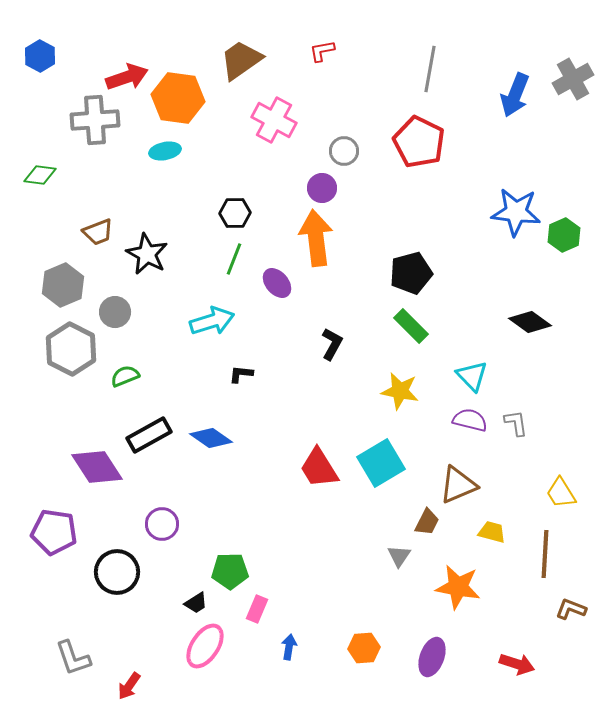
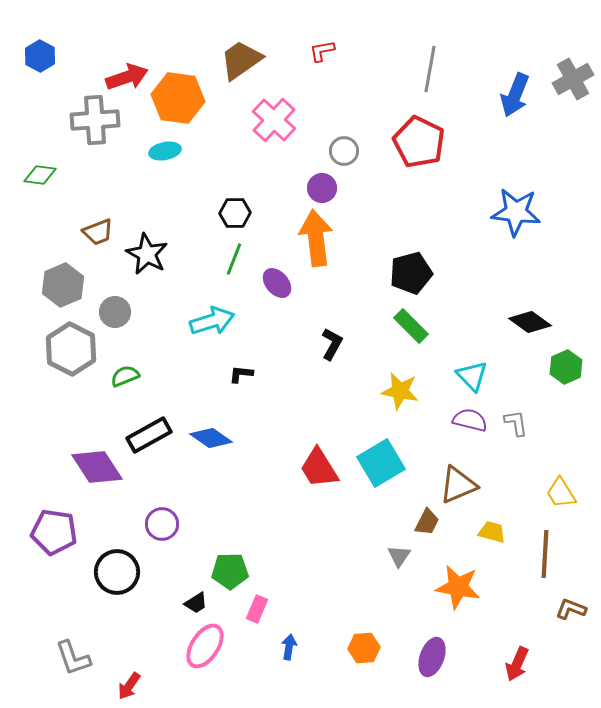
pink cross at (274, 120): rotated 15 degrees clockwise
green hexagon at (564, 235): moved 2 px right, 132 px down
red arrow at (517, 664): rotated 96 degrees clockwise
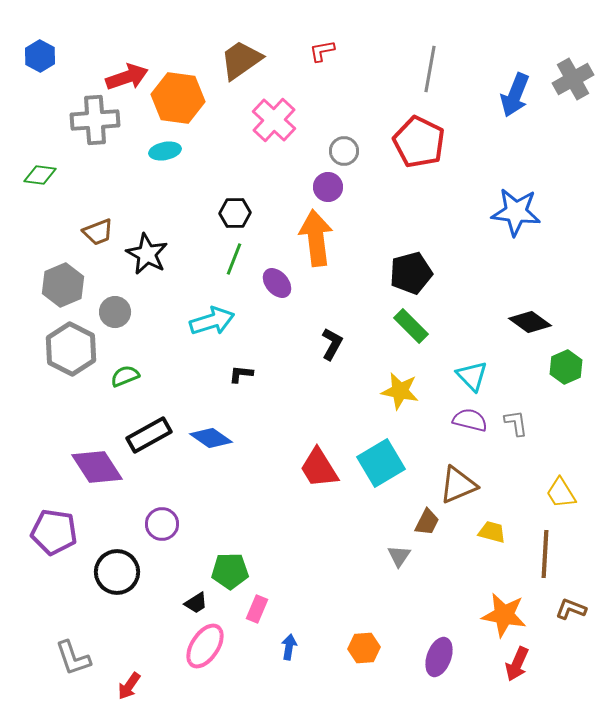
purple circle at (322, 188): moved 6 px right, 1 px up
orange star at (458, 587): moved 46 px right, 28 px down
purple ellipse at (432, 657): moved 7 px right
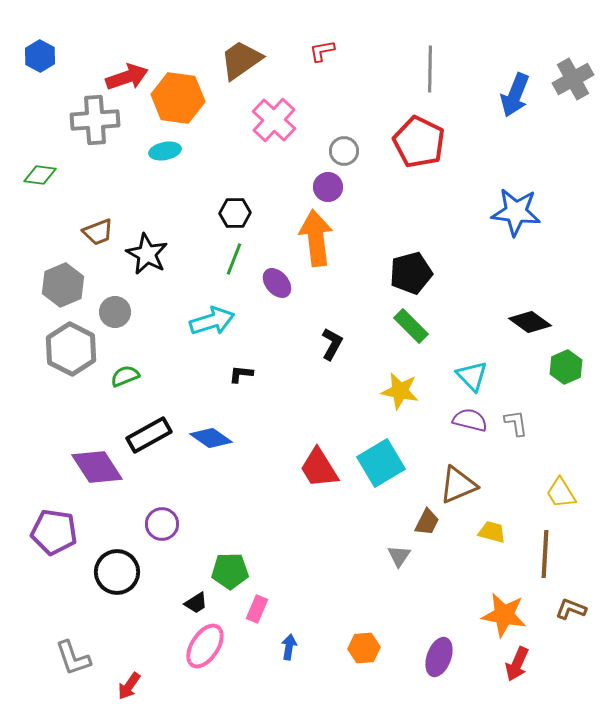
gray line at (430, 69): rotated 9 degrees counterclockwise
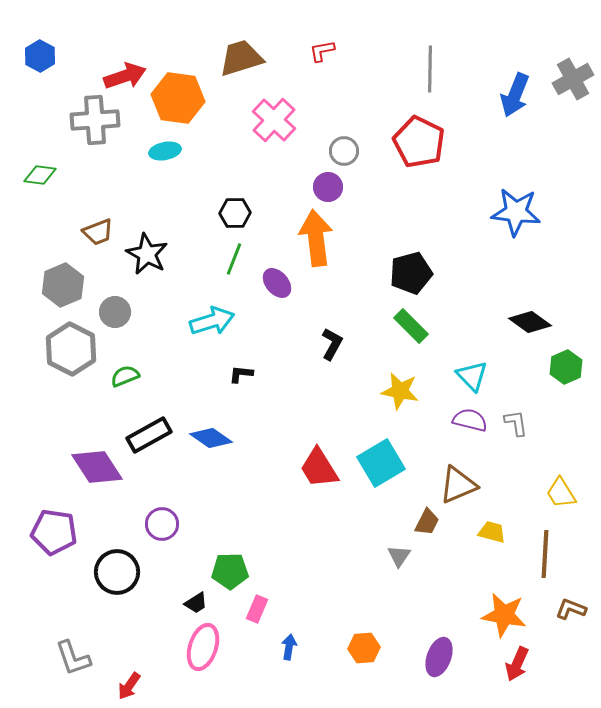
brown trapezoid at (241, 60): moved 2 px up; rotated 18 degrees clockwise
red arrow at (127, 77): moved 2 px left, 1 px up
pink ellipse at (205, 646): moved 2 px left, 1 px down; rotated 15 degrees counterclockwise
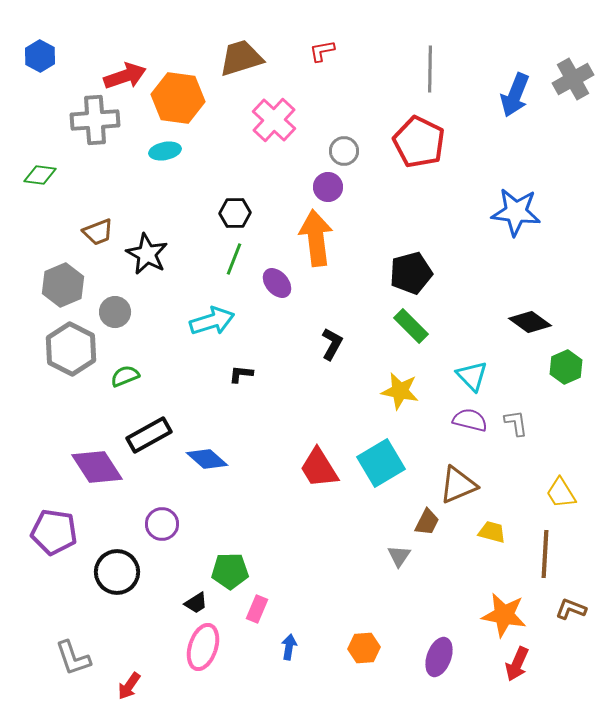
blue diamond at (211, 438): moved 4 px left, 21 px down; rotated 6 degrees clockwise
